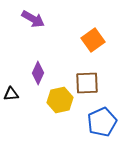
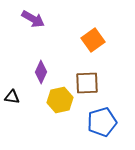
purple diamond: moved 3 px right, 1 px up
black triangle: moved 1 px right, 3 px down; rotated 14 degrees clockwise
blue pentagon: rotated 8 degrees clockwise
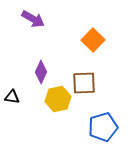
orange square: rotated 10 degrees counterclockwise
brown square: moved 3 px left
yellow hexagon: moved 2 px left, 1 px up
blue pentagon: moved 1 px right, 5 px down
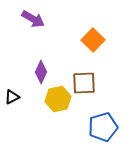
black triangle: rotated 35 degrees counterclockwise
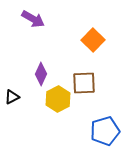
purple diamond: moved 2 px down
yellow hexagon: rotated 15 degrees counterclockwise
blue pentagon: moved 2 px right, 4 px down
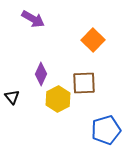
black triangle: rotated 42 degrees counterclockwise
blue pentagon: moved 1 px right, 1 px up
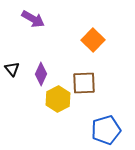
black triangle: moved 28 px up
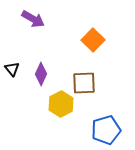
yellow hexagon: moved 3 px right, 5 px down
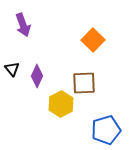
purple arrow: moved 10 px left, 6 px down; rotated 40 degrees clockwise
purple diamond: moved 4 px left, 2 px down
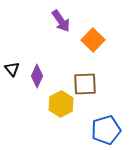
purple arrow: moved 38 px right, 4 px up; rotated 15 degrees counterclockwise
brown square: moved 1 px right, 1 px down
